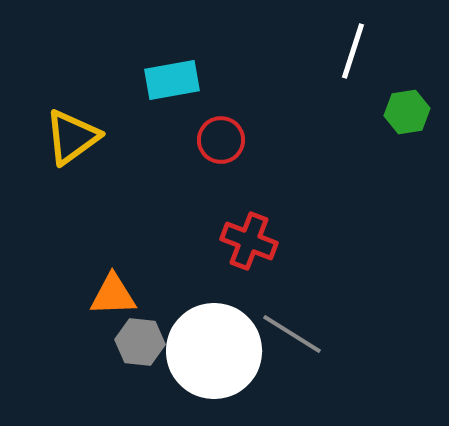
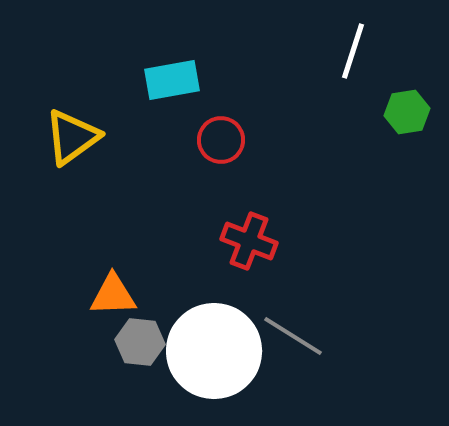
gray line: moved 1 px right, 2 px down
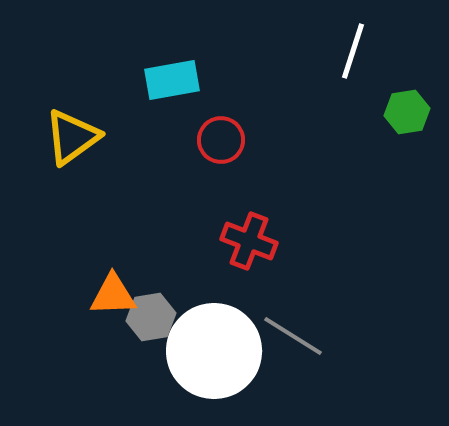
gray hexagon: moved 11 px right, 25 px up; rotated 15 degrees counterclockwise
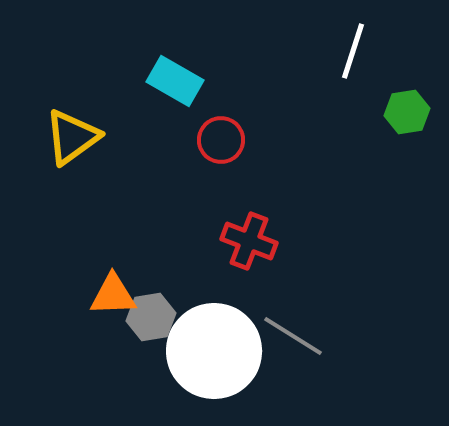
cyan rectangle: moved 3 px right, 1 px down; rotated 40 degrees clockwise
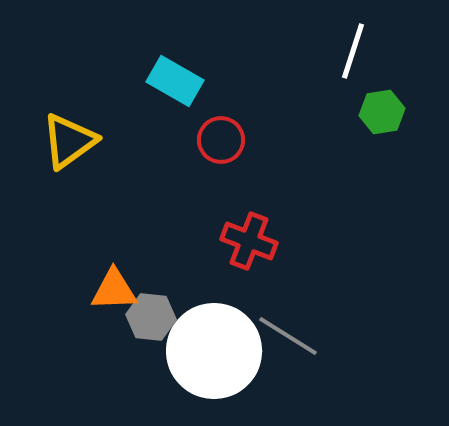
green hexagon: moved 25 px left
yellow triangle: moved 3 px left, 4 px down
orange triangle: moved 1 px right, 5 px up
gray hexagon: rotated 15 degrees clockwise
gray line: moved 5 px left
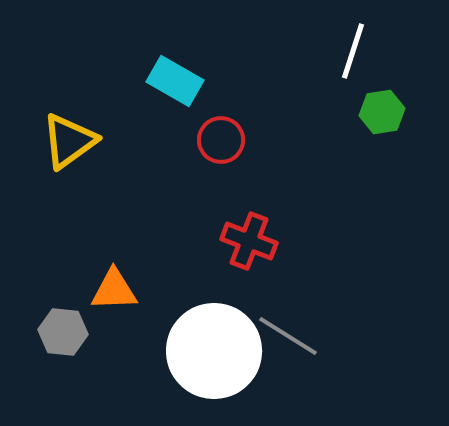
gray hexagon: moved 88 px left, 15 px down
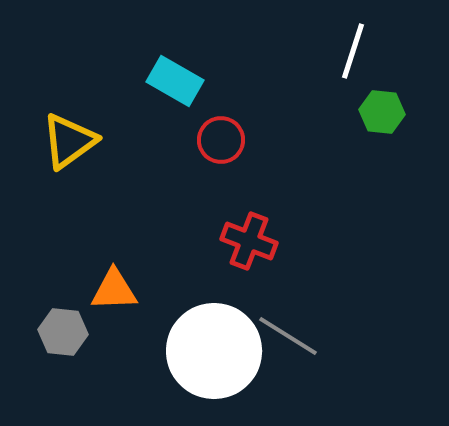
green hexagon: rotated 15 degrees clockwise
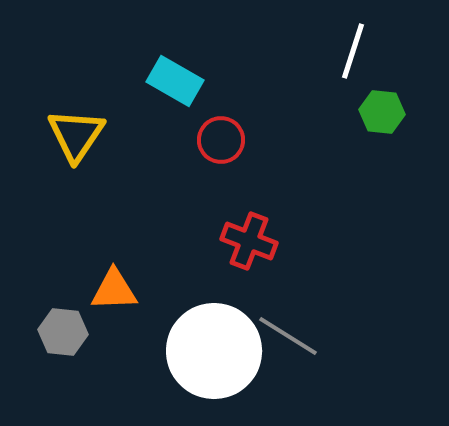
yellow triangle: moved 7 px right, 6 px up; rotated 20 degrees counterclockwise
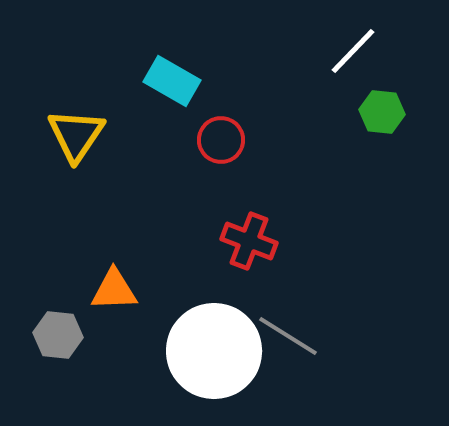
white line: rotated 26 degrees clockwise
cyan rectangle: moved 3 px left
gray hexagon: moved 5 px left, 3 px down
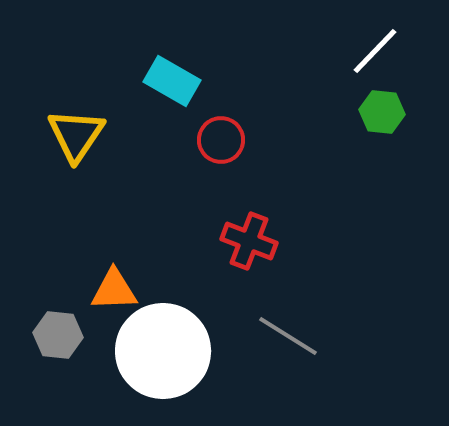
white line: moved 22 px right
white circle: moved 51 px left
